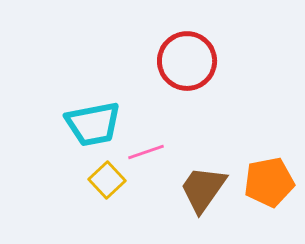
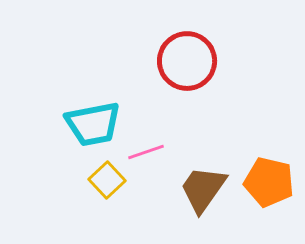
orange pentagon: rotated 24 degrees clockwise
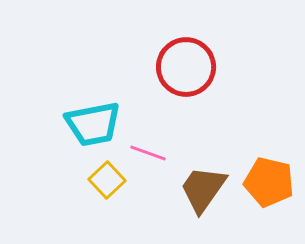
red circle: moved 1 px left, 6 px down
pink line: moved 2 px right, 1 px down; rotated 39 degrees clockwise
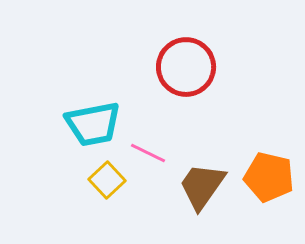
pink line: rotated 6 degrees clockwise
orange pentagon: moved 5 px up
brown trapezoid: moved 1 px left, 3 px up
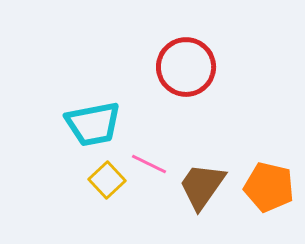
pink line: moved 1 px right, 11 px down
orange pentagon: moved 10 px down
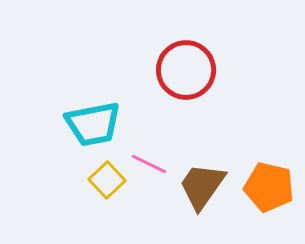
red circle: moved 3 px down
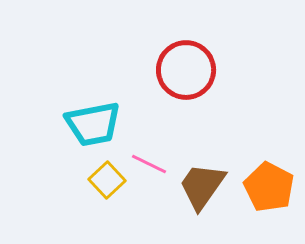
orange pentagon: rotated 15 degrees clockwise
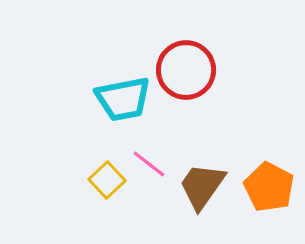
cyan trapezoid: moved 30 px right, 25 px up
pink line: rotated 12 degrees clockwise
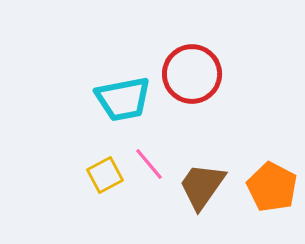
red circle: moved 6 px right, 4 px down
pink line: rotated 12 degrees clockwise
yellow square: moved 2 px left, 5 px up; rotated 15 degrees clockwise
orange pentagon: moved 3 px right
